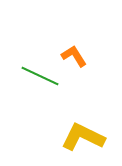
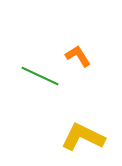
orange L-shape: moved 4 px right
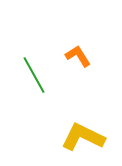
green line: moved 6 px left, 1 px up; rotated 36 degrees clockwise
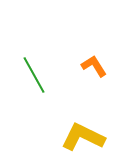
orange L-shape: moved 16 px right, 10 px down
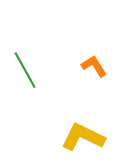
green line: moved 9 px left, 5 px up
